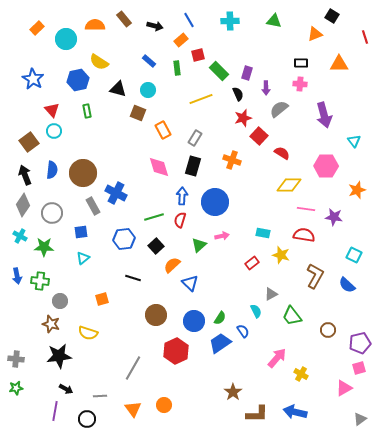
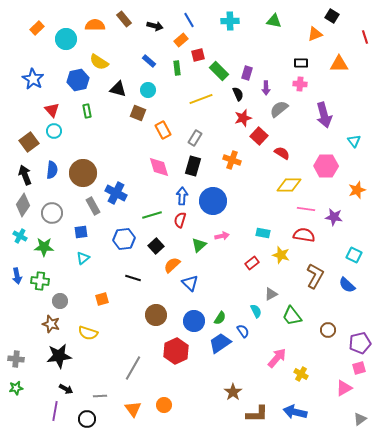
blue circle at (215, 202): moved 2 px left, 1 px up
green line at (154, 217): moved 2 px left, 2 px up
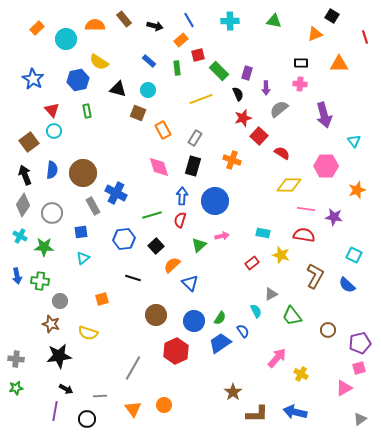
blue circle at (213, 201): moved 2 px right
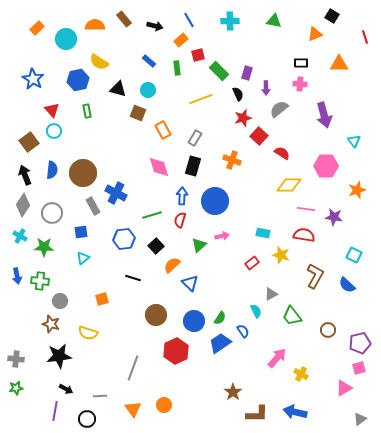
gray line at (133, 368): rotated 10 degrees counterclockwise
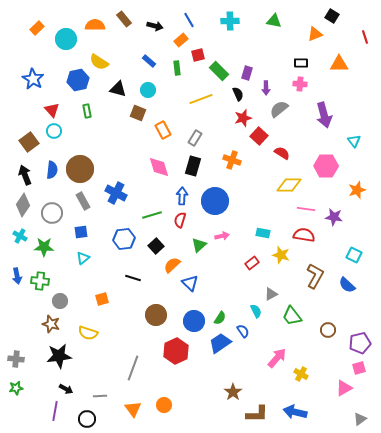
brown circle at (83, 173): moved 3 px left, 4 px up
gray rectangle at (93, 206): moved 10 px left, 5 px up
